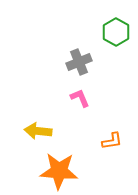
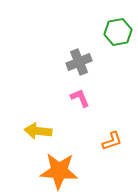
green hexagon: moved 2 px right; rotated 20 degrees clockwise
orange L-shape: rotated 10 degrees counterclockwise
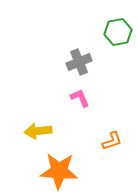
yellow arrow: rotated 12 degrees counterclockwise
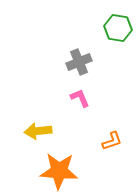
green hexagon: moved 4 px up; rotated 20 degrees clockwise
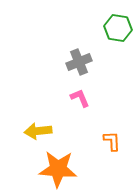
orange L-shape: rotated 75 degrees counterclockwise
orange star: moved 1 px left, 2 px up
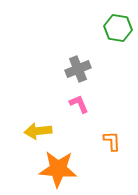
gray cross: moved 1 px left, 7 px down
pink L-shape: moved 1 px left, 6 px down
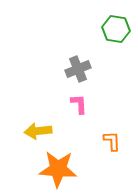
green hexagon: moved 2 px left, 1 px down
pink L-shape: rotated 20 degrees clockwise
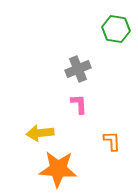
yellow arrow: moved 2 px right, 2 px down
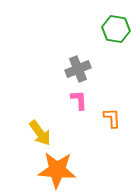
pink L-shape: moved 4 px up
yellow arrow: rotated 120 degrees counterclockwise
orange L-shape: moved 23 px up
orange star: moved 1 px left, 1 px down
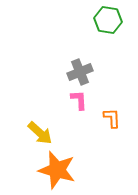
green hexagon: moved 8 px left, 9 px up
gray cross: moved 2 px right, 3 px down
yellow arrow: rotated 12 degrees counterclockwise
orange star: rotated 12 degrees clockwise
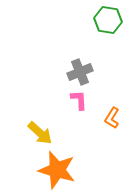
orange L-shape: rotated 145 degrees counterclockwise
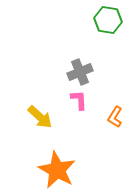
orange L-shape: moved 3 px right, 1 px up
yellow arrow: moved 16 px up
orange star: rotated 12 degrees clockwise
